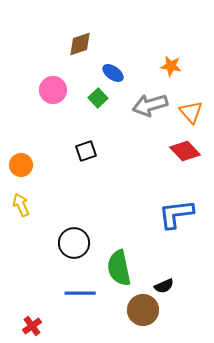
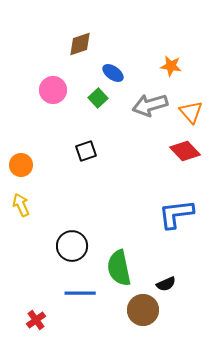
black circle: moved 2 px left, 3 px down
black semicircle: moved 2 px right, 2 px up
red cross: moved 4 px right, 6 px up
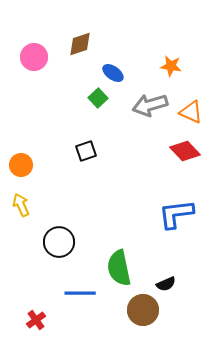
pink circle: moved 19 px left, 33 px up
orange triangle: rotated 25 degrees counterclockwise
black circle: moved 13 px left, 4 px up
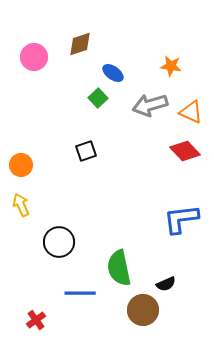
blue L-shape: moved 5 px right, 5 px down
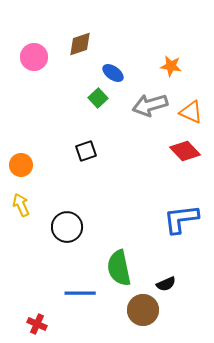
black circle: moved 8 px right, 15 px up
red cross: moved 1 px right, 4 px down; rotated 30 degrees counterclockwise
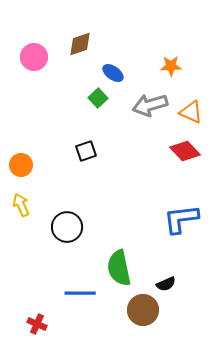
orange star: rotated 10 degrees counterclockwise
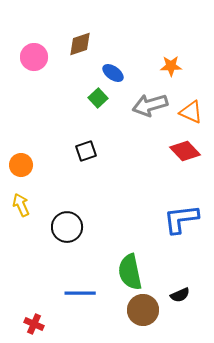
green semicircle: moved 11 px right, 4 px down
black semicircle: moved 14 px right, 11 px down
red cross: moved 3 px left
